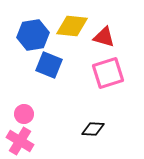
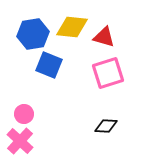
yellow diamond: moved 1 px down
blue hexagon: moved 1 px up
black diamond: moved 13 px right, 3 px up
pink cross: rotated 12 degrees clockwise
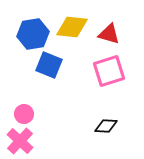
red triangle: moved 5 px right, 3 px up
pink square: moved 1 px right, 2 px up
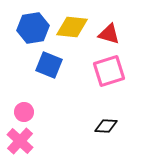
blue hexagon: moved 6 px up
pink circle: moved 2 px up
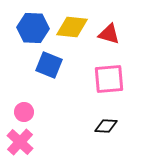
blue hexagon: rotated 12 degrees clockwise
pink square: moved 8 px down; rotated 12 degrees clockwise
pink cross: moved 1 px down
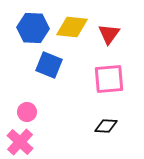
red triangle: rotated 50 degrees clockwise
pink circle: moved 3 px right
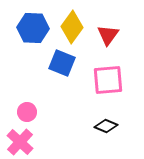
yellow diamond: rotated 60 degrees counterclockwise
red triangle: moved 1 px left, 1 px down
blue square: moved 13 px right, 2 px up
pink square: moved 1 px left, 1 px down
black diamond: rotated 20 degrees clockwise
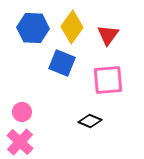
pink circle: moved 5 px left
black diamond: moved 16 px left, 5 px up
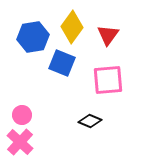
blue hexagon: moved 9 px down; rotated 12 degrees counterclockwise
pink circle: moved 3 px down
